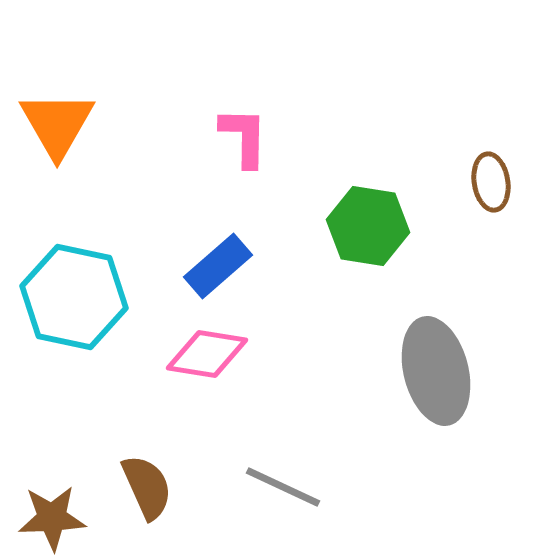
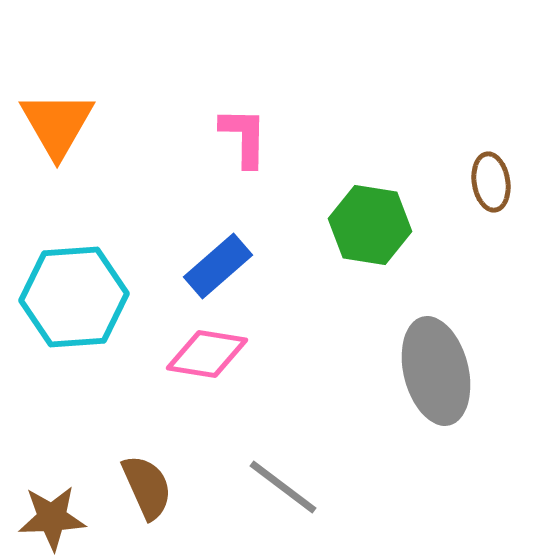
green hexagon: moved 2 px right, 1 px up
cyan hexagon: rotated 16 degrees counterclockwise
gray line: rotated 12 degrees clockwise
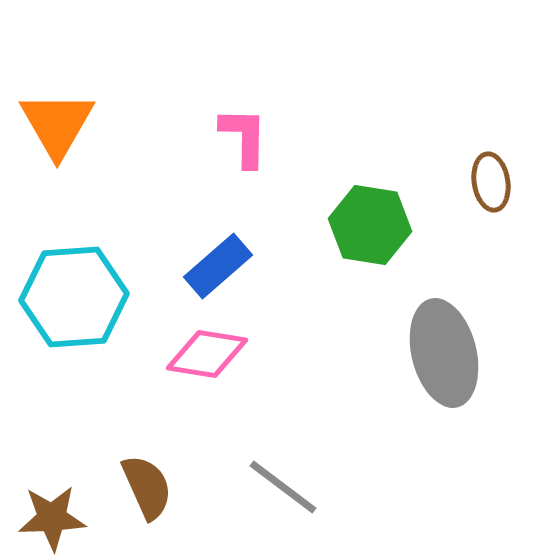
gray ellipse: moved 8 px right, 18 px up
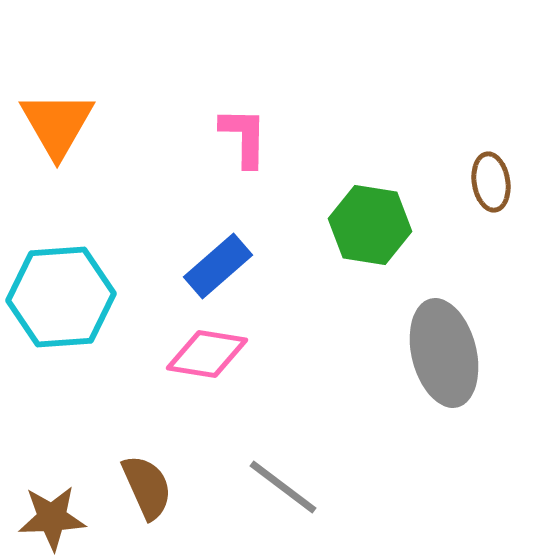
cyan hexagon: moved 13 px left
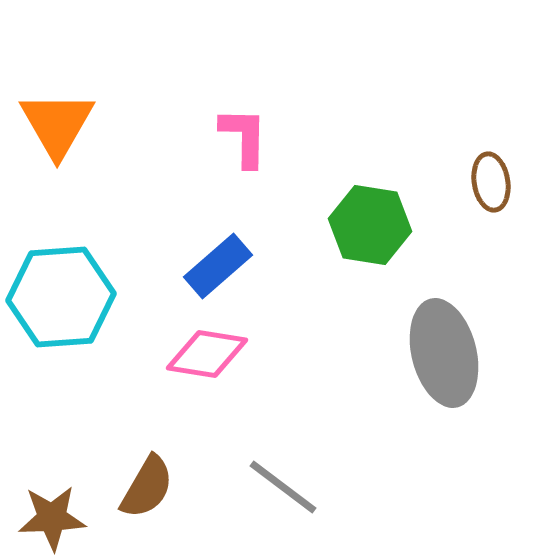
brown semicircle: rotated 54 degrees clockwise
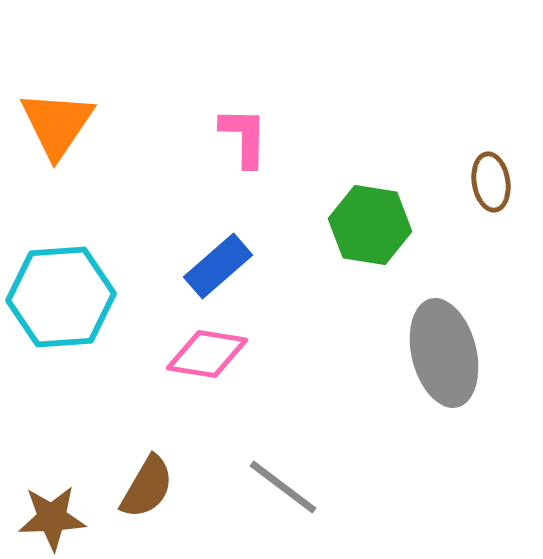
orange triangle: rotated 4 degrees clockwise
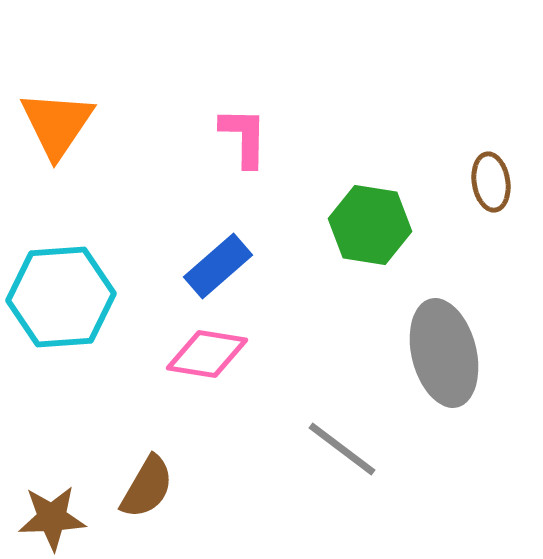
gray line: moved 59 px right, 38 px up
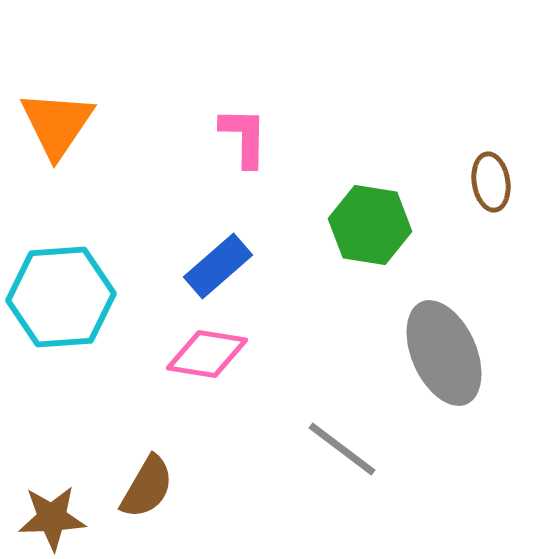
gray ellipse: rotated 10 degrees counterclockwise
